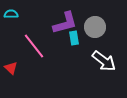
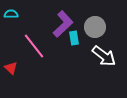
purple L-shape: moved 2 px left, 1 px down; rotated 28 degrees counterclockwise
white arrow: moved 5 px up
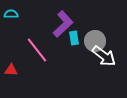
gray circle: moved 14 px down
pink line: moved 3 px right, 4 px down
red triangle: moved 2 px down; rotated 40 degrees counterclockwise
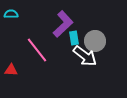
white arrow: moved 19 px left
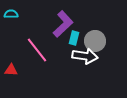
cyan rectangle: rotated 24 degrees clockwise
white arrow: rotated 30 degrees counterclockwise
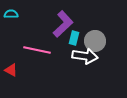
pink line: rotated 40 degrees counterclockwise
red triangle: rotated 24 degrees clockwise
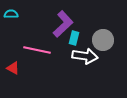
gray circle: moved 8 px right, 1 px up
red triangle: moved 2 px right, 2 px up
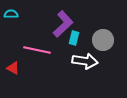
white arrow: moved 5 px down
